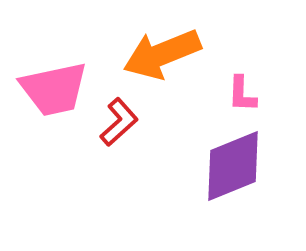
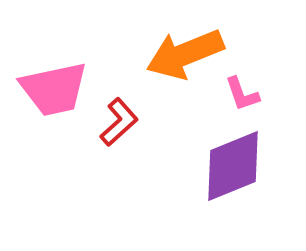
orange arrow: moved 23 px right
pink L-shape: rotated 21 degrees counterclockwise
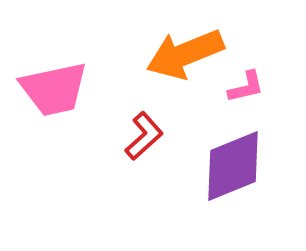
pink L-shape: moved 4 px right, 7 px up; rotated 84 degrees counterclockwise
red L-shape: moved 25 px right, 14 px down
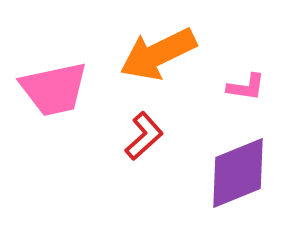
orange arrow: moved 27 px left; rotated 4 degrees counterclockwise
pink L-shape: rotated 21 degrees clockwise
purple diamond: moved 5 px right, 7 px down
